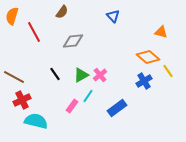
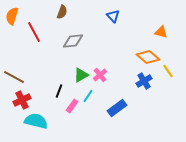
brown semicircle: rotated 16 degrees counterclockwise
black line: moved 4 px right, 17 px down; rotated 56 degrees clockwise
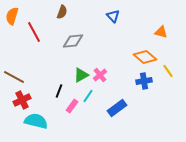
orange diamond: moved 3 px left
blue cross: rotated 21 degrees clockwise
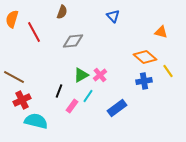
orange semicircle: moved 3 px down
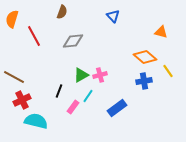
red line: moved 4 px down
pink cross: rotated 24 degrees clockwise
pink rectangle: moved 1 px right, 1 px down
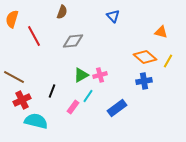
yellow line: moved 10 px up; rotated 64 degrees clockwise
black line: moved 7 px left
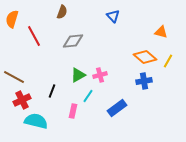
green triangle: moved 3 px left
pink rectangle: moved 4 px down; rotated 24 degrees counterclockwise
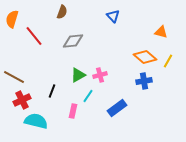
red line: rotated 10 degrees counterclockwise
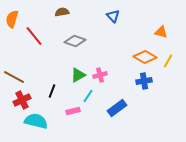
brown semicircle: rotated 120 degrees counterclockwise
gray diamond: moved 2 px right; rotated 25 degrees clockwise
orange diamond: rotated 10 degrees counterclockwise
pink rectangle: rotated 64 degrees clockwise
